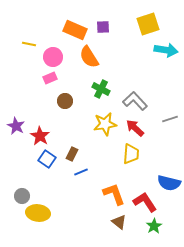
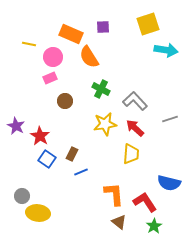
orange rectangle: moved 4 px left, 4 px down
orange L-shape: rotated 15 degrees clockwise
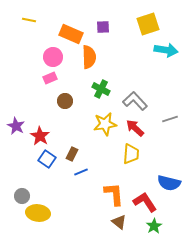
yellow line: moved 24 px up
orange semicircle: rotated 150 degrees counterclockwise
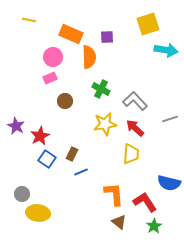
purple square: moved 4 px right, 10 px down
red star: rotated 12 degrees clockwise
gray circle: moved 2 px up
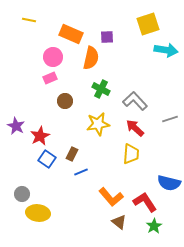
orange semicircle: moved 2 px right, 1 px down; rotated 15 degrees clockwise
yellow star: moved 7 px left
orange L-shape: moved 3 px left, 3 px down; rotated 145 degrees clockwise
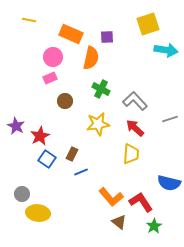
red L-shape: moved 4 px left
